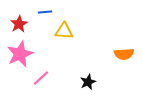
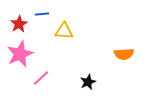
blue line: moved 3 px left, 2 px down
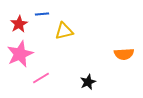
yellow triangle: rotated 18 degrees counterclockwise
pink line: rotated 12 degrees clockwise
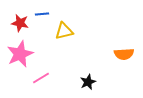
red star: moved 1 px right, 1 px up; rotated 30 degrees counterclockwise
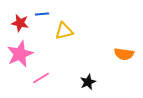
orange semicircle: rotated 12 degrees clockwise
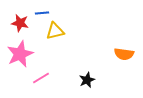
blue line: moved 1 px up
yellow triangle: moved 9 px left
black star: moved 1 px left, 2 px up
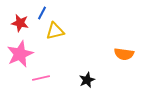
blue line: rotated 56 degrees counterclockwise
pink line: rotated 18 degrees clockwise
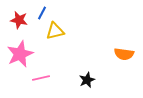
red star: moved 1 px left, 3 px up
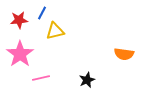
red star: rotated 18 degrees counterclockwise
pink star: rotated 12 degrees counterclockwise
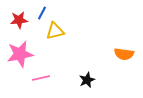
pink star: rotated 24 degrees clockwise
